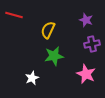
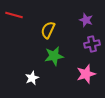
pink star: rotated 30 degrees clockwise
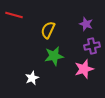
purple star: moved 4 px down
purple cross: moved 2 px down
pink star: moved 2 px left, 5 px up
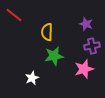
red line: rotated 24 degrees clockwise
yellow semicircle: moved 1 px left, 2 px down; rotated 24 degrees counterclockwise
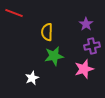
red line: moved 2 px up; rotated 18 degrees counterclockwise
purple star: rotated 16 degrees clockwise
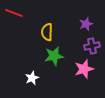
purple star: rotated 16 degrees clockwise
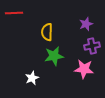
red line: rotated 24 degrees counterclockwise
pink star: rotated 24 degrees clockwise
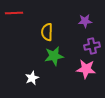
purple star: moved 1 px left, 3 px up; rotated 16 degrees clockwise
pink star: moved 2 px right
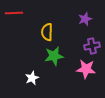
purple star: moved 2 px up; rotated 16 degrees counterclockwise
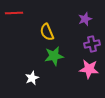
yellow semicircle: rotated 24 degrees counterclockwise
purple cross: moved 2 px up
pink star: moved 3 px right
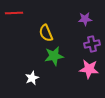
purple star: rotated 16 degrees clockwise
yellow semicircle: moved 1 px left, 1 px down
